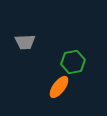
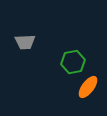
orange ellipse: moved 29 px right
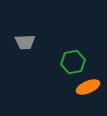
orange ellipse: rotated 30 degrees clockwise
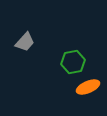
gray trapezoid: rotated 45 degrees counterclockwise
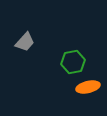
orange ellipse: rotated 10 degrees clockwise
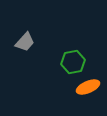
orange ellipse: rotated 10 degrees counterclockwise
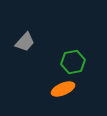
orange ellipse: moved 25 px left, 2 px down
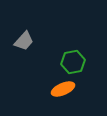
gray trapezoid: moved 1 px left, 1 px up
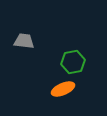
gray trapezoid: rotated 125 degrees counterclockwise
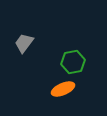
gray trapezoid: moved 2 px down; rotated 60 degrees counterclockwise
